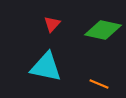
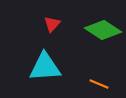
green diamond: rotated 21 degrees clockwise
cyan triangle: moved 1 px left; rotated 16 degrees counterclockwise
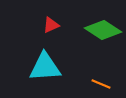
red triangle: moved 1 px left, 1 px down; rotated 24 degrees clockwise
orange line: moved 2 px right
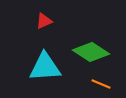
red triangle: moved 7 px left, 4 px up
green diamond: moved 12 px left, 22 px down
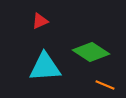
red triangle: moved 4 px left
orange line: moved 4 px right, 1 px down
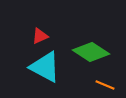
red triangle: moved 15 px down
cyan triangle: rotated 32 degrees clockwise
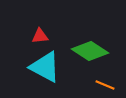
red triangle: rotated 18 degrees clockwise
green diamond: moved 1 px left, 1 px up
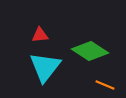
red triangle: moved 1 px up
cyan triangle: rotated 40 degrees clockwise
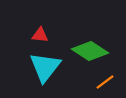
red triangle: rotated 12 degrees clockwise
orange line: moved 3 px up; rotated 60 degrees counterclockwise
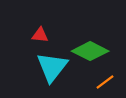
green diamond: rotated 6 degrees counterclockwise
cyan triangle: moved 7 px right
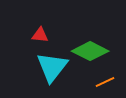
orange line: rotated 12 degrees clockwise
